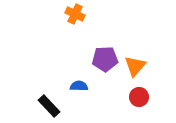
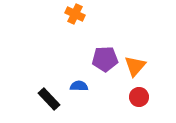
black rectangle: moved 7 px up
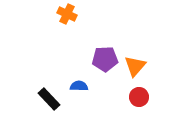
orange cross: moved 8 px left
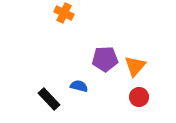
orange cross: moved 3 px left, 1 px up
blue semicircle: rotated 12 degrees clockwise
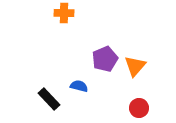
orange cross: rotated 24 degrees counterclockwise
purple pentagon: rotated 20 degrees counterclockwise
red circle: moved 11 px down
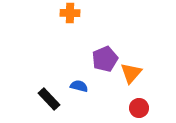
orange cross: moved 6 px right
orange triangle: moved 4 px left, 7 px down
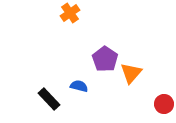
orange cross: rotated 36 degrees counterclockwise
purple pentagon: rotated 15 degrees counterclockwise
red circle: moved 25 px right, 4 px up
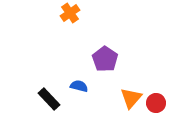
orange triangle: moved 25 px down
red circle: moved 8 px left, 1 px up
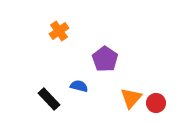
orange cross: moved 11 px left, 18 px down
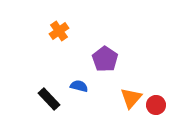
red circle: moved 2 px down
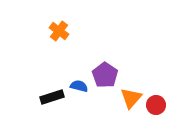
orange cross: rotated 18 degrees counterclockwise
purple pentagon: moved 16 px down
black rectangle: moved 3 px right, 2 px up; rotated 65 degrees counterclockwise
